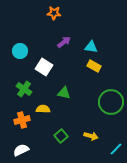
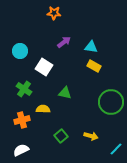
green triangle: moved 1 px right
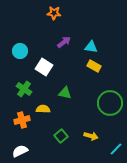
green circle: moved 1 px left, 1 px down
white semicircle: moved 1 px left, 1 px down
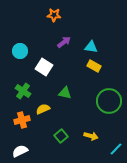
orange star: moved 2 px down
green cross: moved 1 px left, 2 px down
green circle: moved 1 px left, 2 px up
yellow semicircle: rotated 24 degrees counterclockwise
